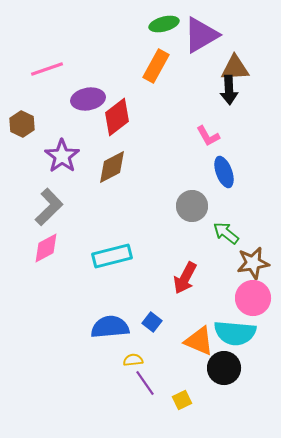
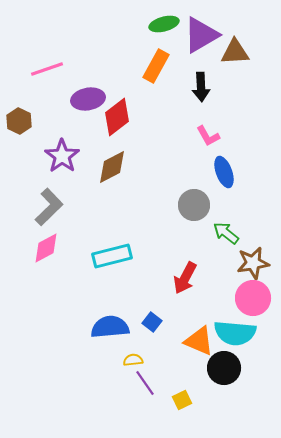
brown triangle: moved 16 px up
black arrow: moved 28 px left, 3 px up
brown hexagon: moved 3 px left, 3 px up
gray circle: moved 2 px right, 1 px up
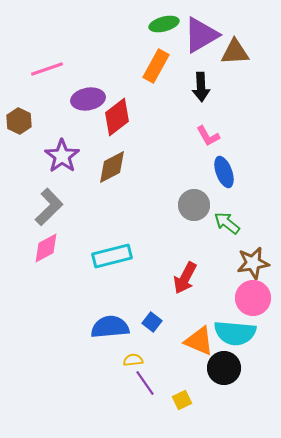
green arrow: moved 1 px right, 10 px up
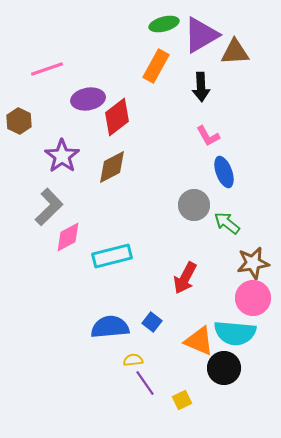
pink diamond: moved 22 px right, 11 px up
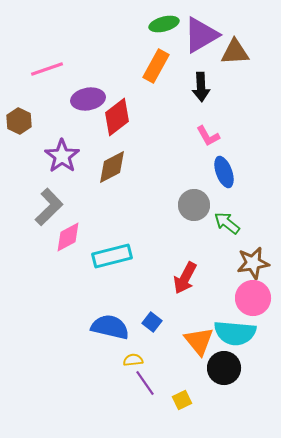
blue semicircle: rotated 18 degrees clockwise
orange triangle: rotated 28 degrees clockwise
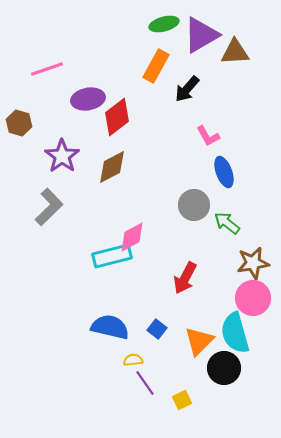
black arrow: moved 14 px left, 2 px down; rotated 44 degrees clockwise
brown hexagon: moved 2 px down; rotated 10 degrees counterclockwise
pink diamond: moved 64 px right
blue square: moved 5 px right, 7 px down
cyan semicircle: rotated 69 degrees clockwise
orange triangle: rotated 24 degrees clockwise
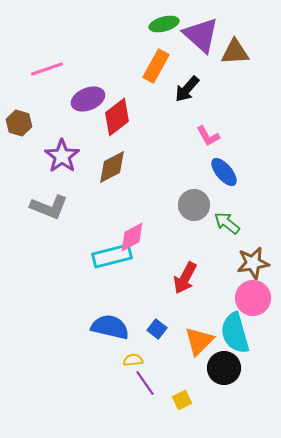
purple triangle: rotated 48 degrees counterclockwise
purple ellipse: rotated 12 degrees counterclockwise
blue ellipse: rotated 20 degrees counterclockwise
gray L-shape: rotated 66 degrees clockwise
